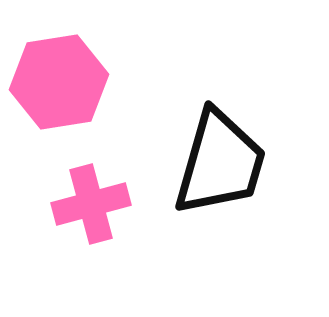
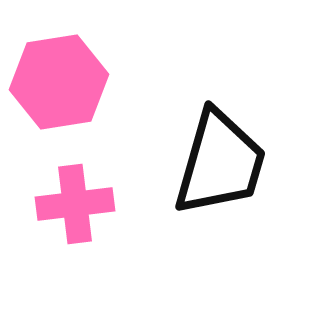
pink cross: moved 16 px left; rotated 8 degrees clockwise
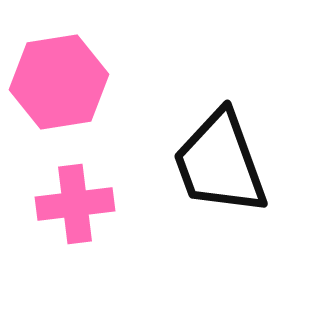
black trapezoid: rotated 144 degrees clockwise
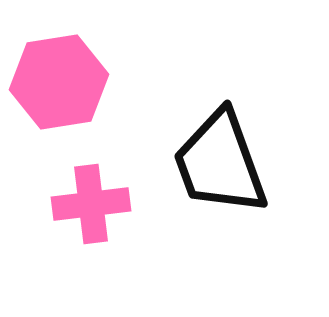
pink cross: moved 16 px right
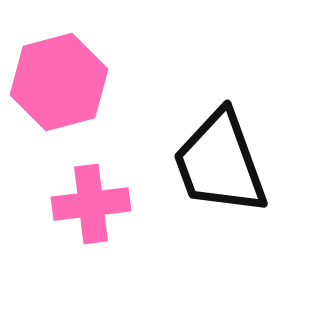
pink hexagon: rotated 6 degrees counterclockwise
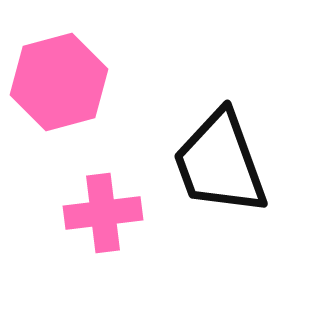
pink cross: moved 12 px right, 9 px down
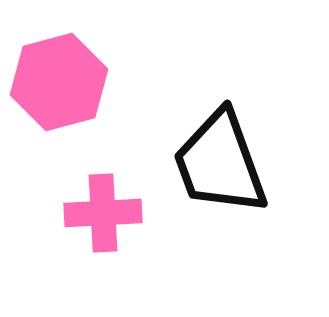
pink cross: rotated 4 degrees clockwise
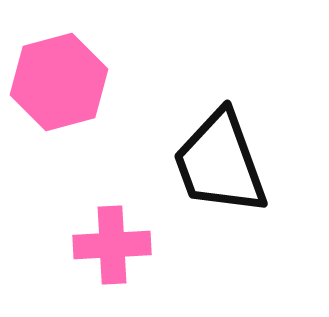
pink cross: moved 9 px right, 32 px down
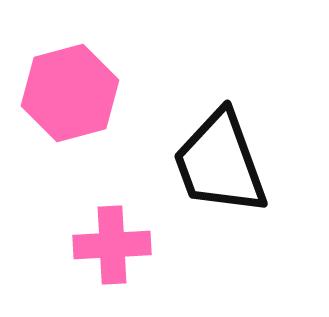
pink hexagon: moved 11 px right, 11 px down
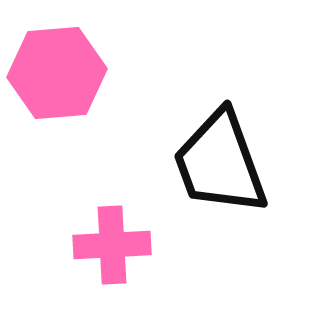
pink hexagon: moved 13 px left, 20 px up; rotated 10 degrees clockwise
